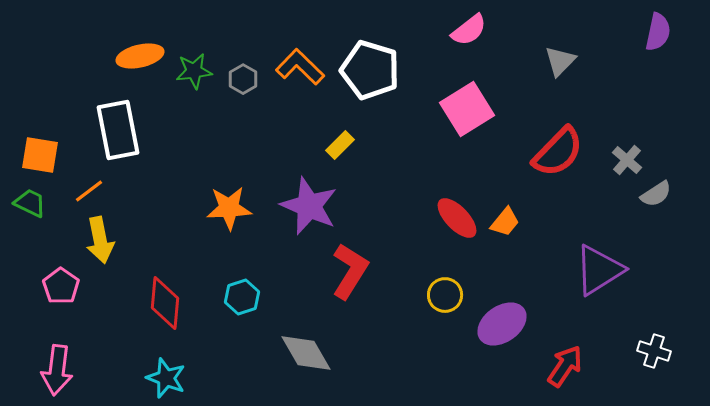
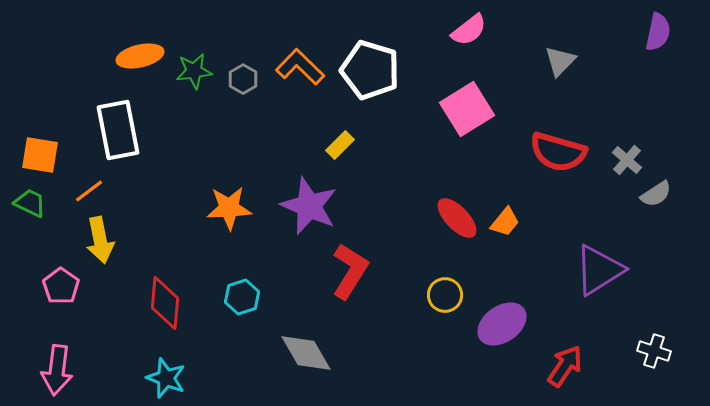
red semicircle: rotated 62 degrees clockwise
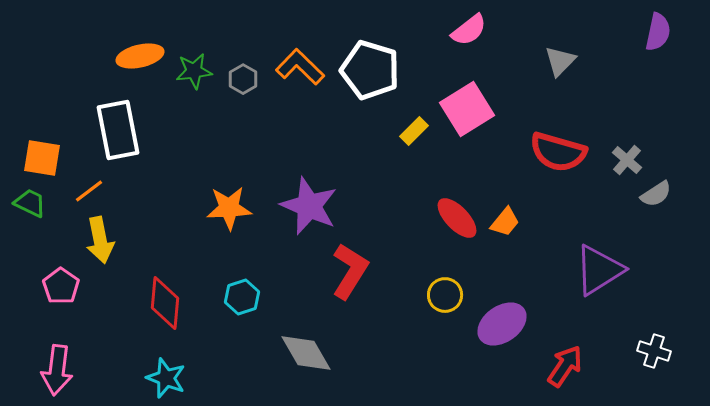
yellow rectangle: moved 74 px right, 14 px up
orange square: moved 2 px right, 3 px down
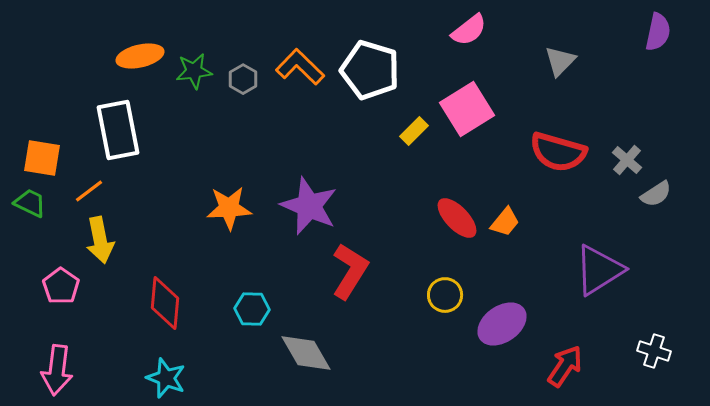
cyan hexagon: moved 10 px right, 12 px down; rotated 20 degrees clockwise
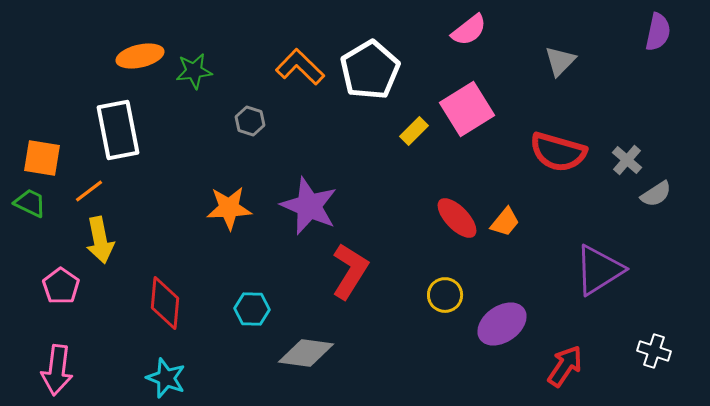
white pentagon: rotated 24 degrees clockwise
gray hexagon: moved 7 px right, 42 px down; rotated 12 degrees counterclockwise
gray diamond: rotated 52 degrees counterclockwise
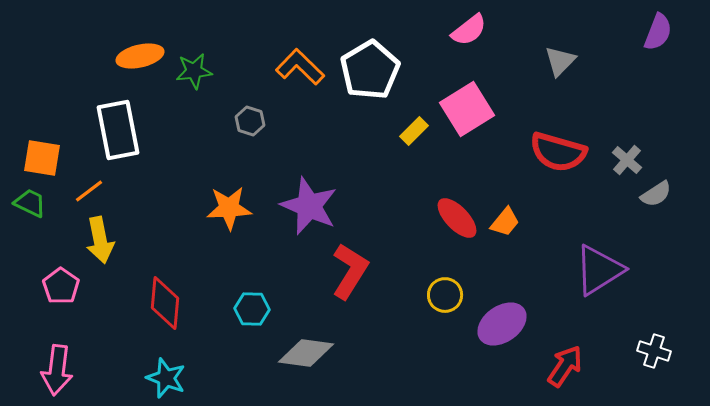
purple semicircle: rotated 9 degrees clockwise
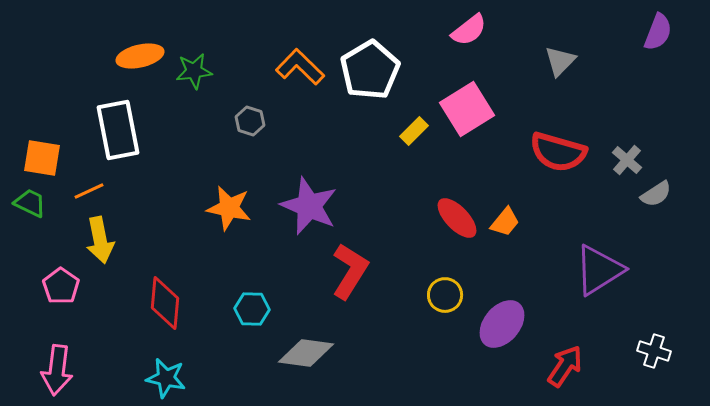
orange line: rotated 12 degrees clockwise
orange star: rotated 15 degrees clockwise
purple ellipse: rotated 15 degrees counterclockwise
cyan star: rotated 9 degrees counterclockwise
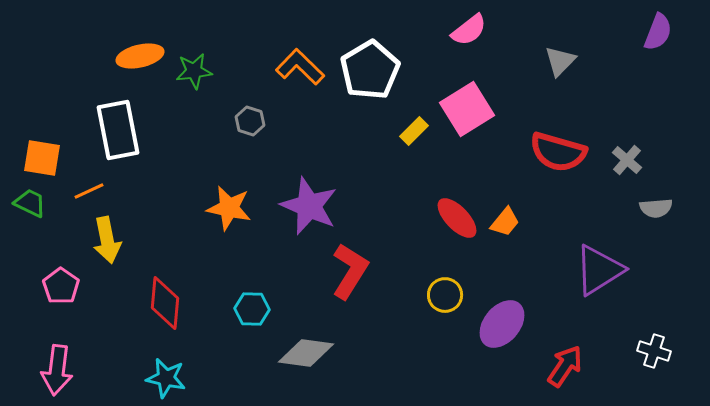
gray semicircle: moved 14 px down; rotated 28 degrees clockwise
yellow arrow: moved 7 px right
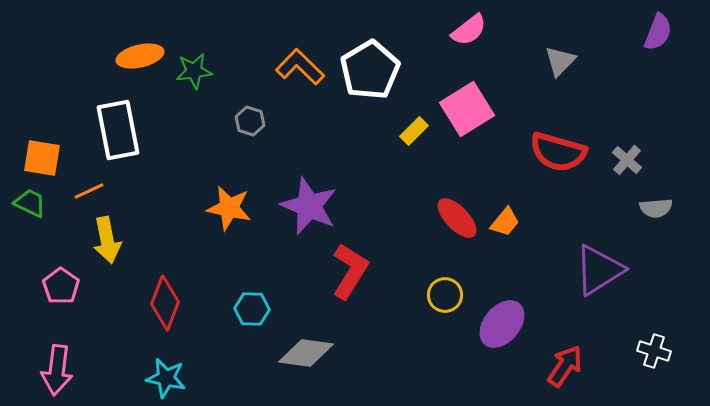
red diamond: rotated 16 degrees clockwise
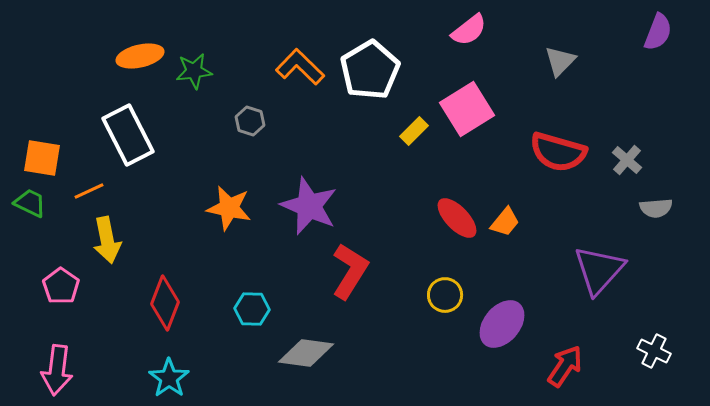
white rectangle: moved 10 px right, 5 px down; rotated 16 degrees counterclockwise
purple triangle: rotated 16 degrees counterclockwise
white cross: rotated 8 degrees clockwise
cyan star: moved 3 px right; rotated 24 degrees clockwise
